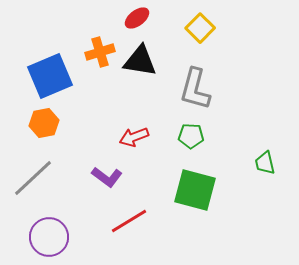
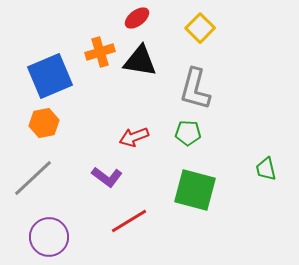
green pentagon: moved 3 px left, 3 px up
green trapezoid: moved 1 px right, 6 px down
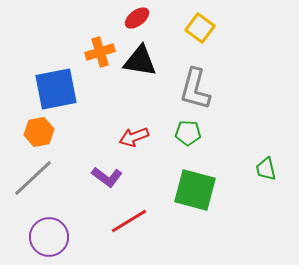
yellow square: rotated 8 degrees counterclockwise
blue square: moved 6 px right, 13 px down; rotated 12 degrees clockwise
orange hexagon: moved 5 px left, 9 px down
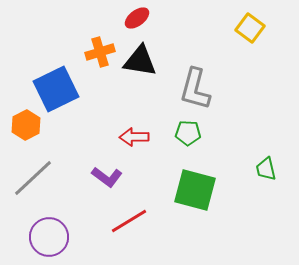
yellow square: moved 50 px right
blue square: rotated 15 degrees counterclockwise
orange hexagon: moved 13 px left, 7 px up; rotated 16 degrees counterclockwise
red arrow: rotated 20 degrees clockwise
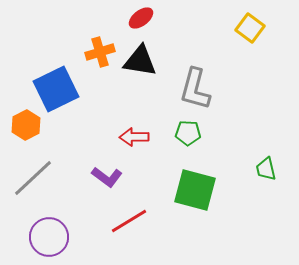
red ellipse: moved 4 px right
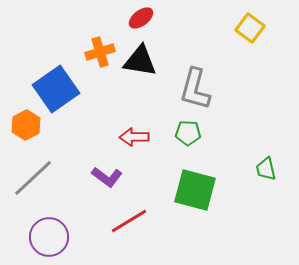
blue square: rotated 9 degrees counterclockwise
